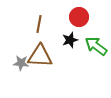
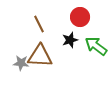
red circle: moved 1 px right
brown line: rotated 36 degrees counterclockwise
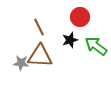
brown line: moved 3 px down
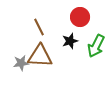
black star: moved 1 px down
green arrow: rotated 100 degrees counterclockwise
gray star: rotated 14 degrees counterclockwise
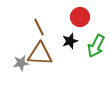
brown triangle: moved 2 px up
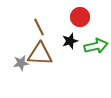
green arrow: rotated 130 degrees counterclockwise
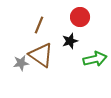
brown line: moved 2 px up; rotated 48 degrees clockwise
green arrow: moved 1 px left, 13 px down
brown triangle: moved 1 px right, 1 px down; rotated 32 degrees clockwise
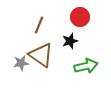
green arrow: moved 9 px left, 7 px down
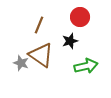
gray star: rotated 28 degrees clockwise
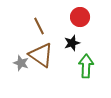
brown line: moved 1 px down; rotated 48 degrees counterclockwise
black star: moved 2 px right, 2 px down
green arrow: rotated 75 degrees counterclockwise
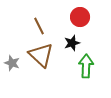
brown triangle: rotated 8 degrees clockwise
gray star: moved 9 px left
